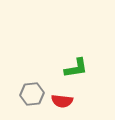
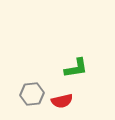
red semicircle: rotated 20 degrees counterclockwise
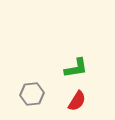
red semicircle: moved 15 px right; rotated 45 degrees counterclockwise
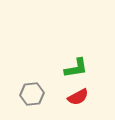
red semicircle: moved 1 px right, 4 px up; rotated 30 degrees clockwise
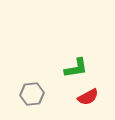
red semicircle: moved 10 px right
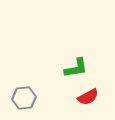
gray hexagon: moved 8 px left, 4 px down
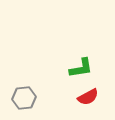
green L-shape: moved 5 px right
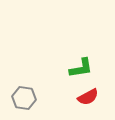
gray hexagon: rotated 15 degrees clockwise
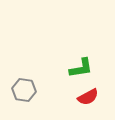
gray hexagon: moved 8 px up
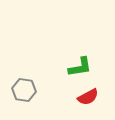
green L-shape: moved 1 px left, 1 px up
